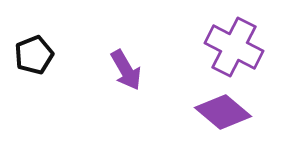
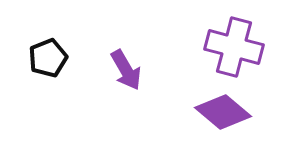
purple cross: rotated 12 degrees counterclockwise
black pentagon: moved 14 px right, 3 px down
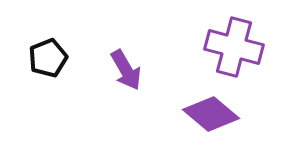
purple diamond: moved 12 px left, 2 px down
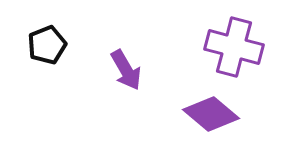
black pentagon: moved 1 px left, 13 px up
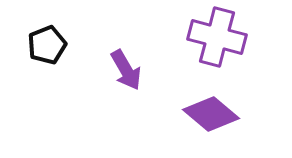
purple cross: moved 17 px left, 10 px up
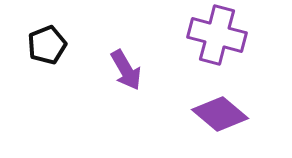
purple cross: moved 2 px up
purple diamond: moved 9 px right
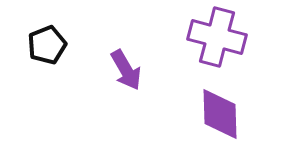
purple cross: moved 2 px down
purple diamond: rotated 48 degrees clockwise
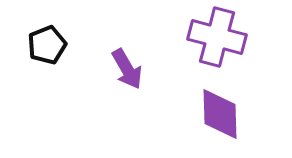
purple arrow: moved 1 px right, 1 px up
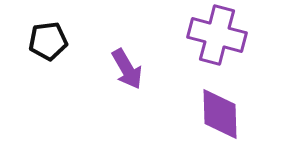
purple cross: moved 2 px up
black pentagon: moved 1 px right, 4 px up; rotated 15 degrees clockwise
